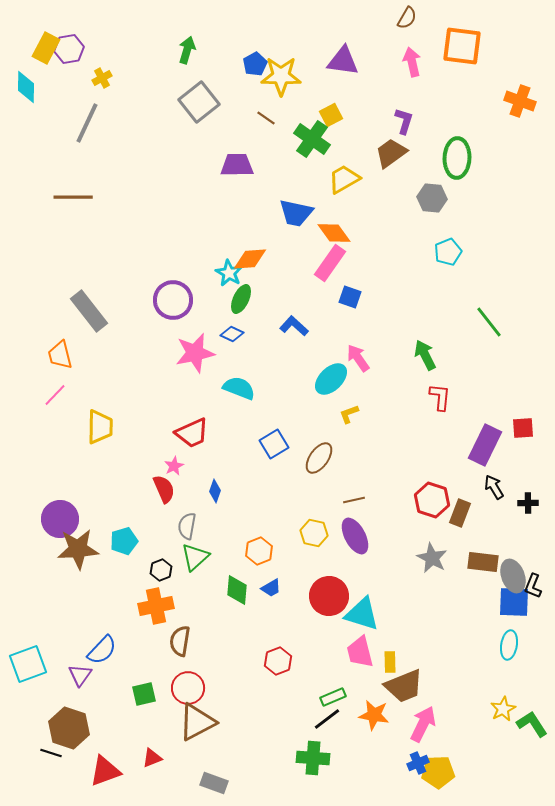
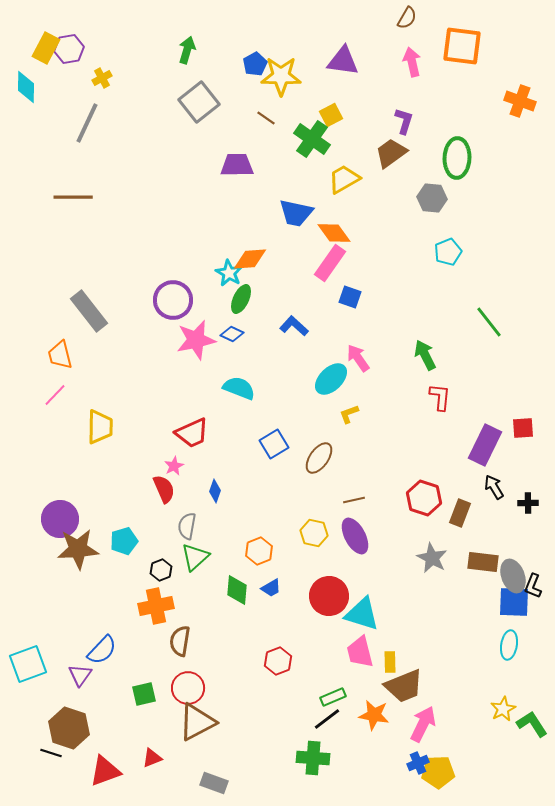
pink star at (195, 353): moved 1 px right, 13 px up
red hexagon at (432, 500): moved 8 px left, 2 px up
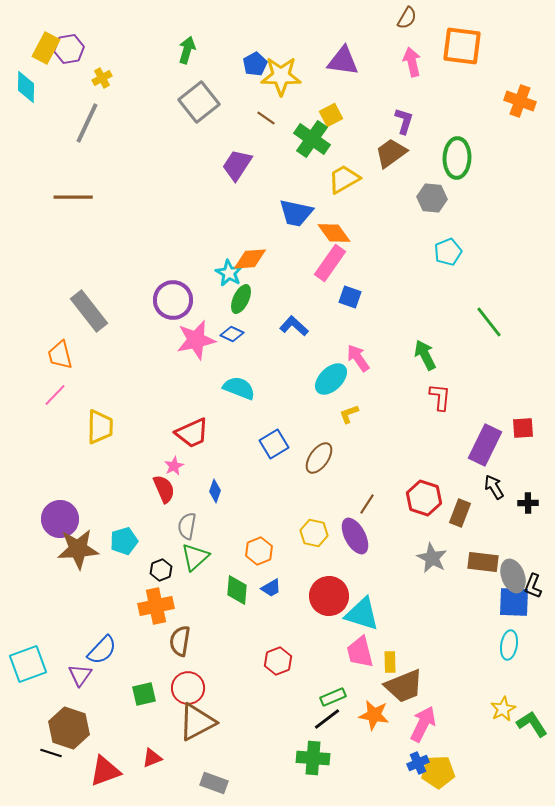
purple trapezoid at (237, 165): rotated 56 degrees counterclockwise
brown line at (354, 500): moved 13 px right, 4 px down; rotated 45 degrees counterclockwise
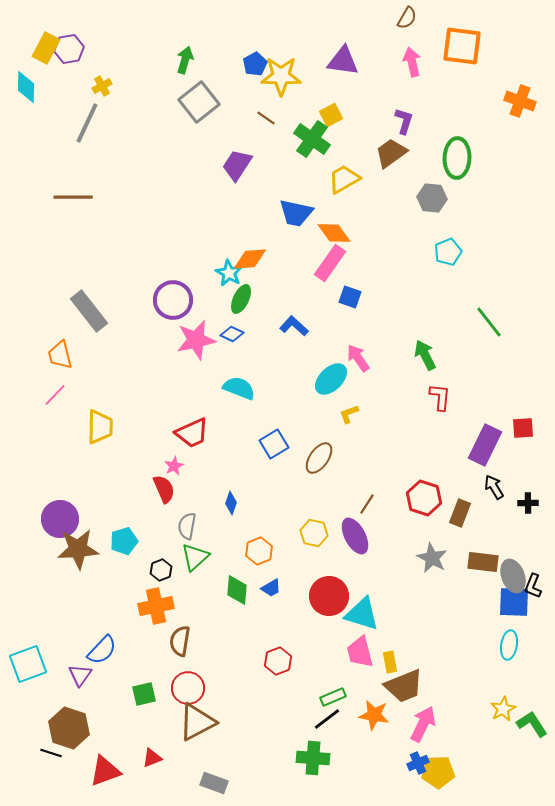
green arrow at (187, 50): moved 2 px left, 10 px down
yellow cross at (102, 78): moved 8 px down
blue diamond at (215, 491): moved 16 px right, 12 px down
yellow rectangle at (390, 662): rotated 10 degrees counterclockwise
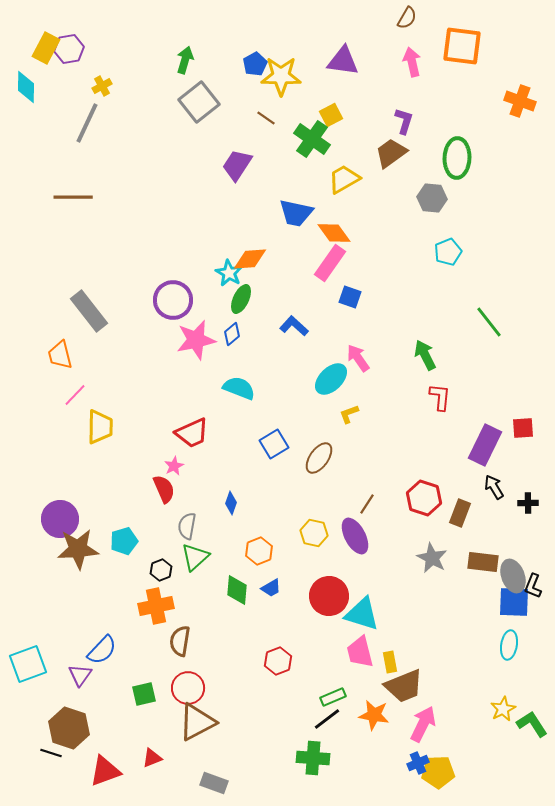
blue diamond at (232, 334): rotated 65 degrees counterclockwise
pink line at (55, 395): moved 20 px right
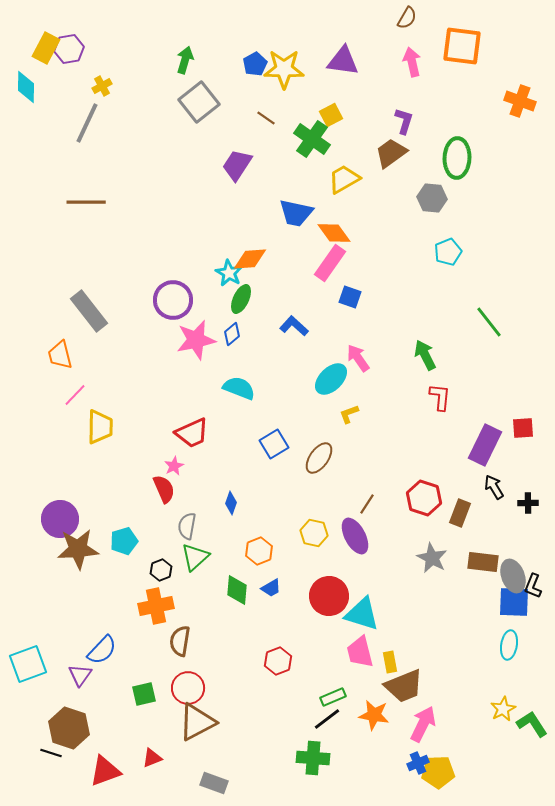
yellow star at (281, 76): moved 3 px right, 7 px up
brown line at (73, 197): moved 13 px right, 5 px down
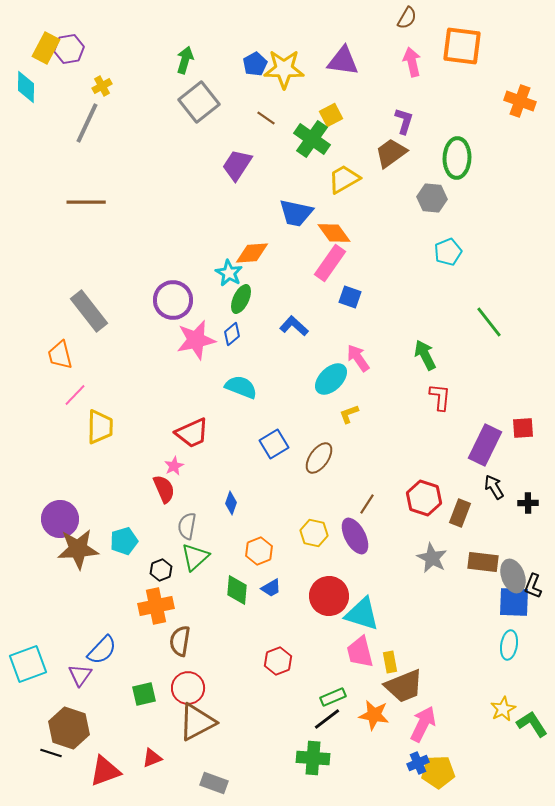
orange diamond at (250, 259): moved 2 px right, 6 px up
cyan semicircle at (239, 388): moved 2 px right, 1 px up
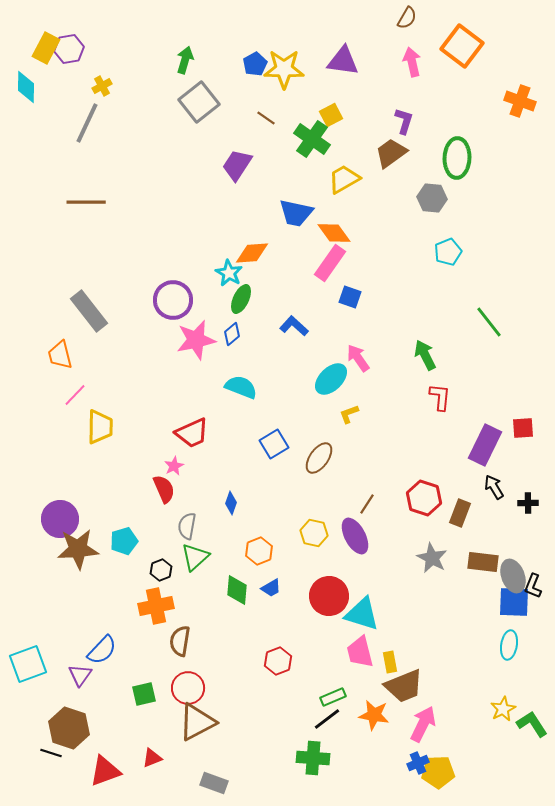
orange square at (462, 46): rotated 30 degrees clockwise
